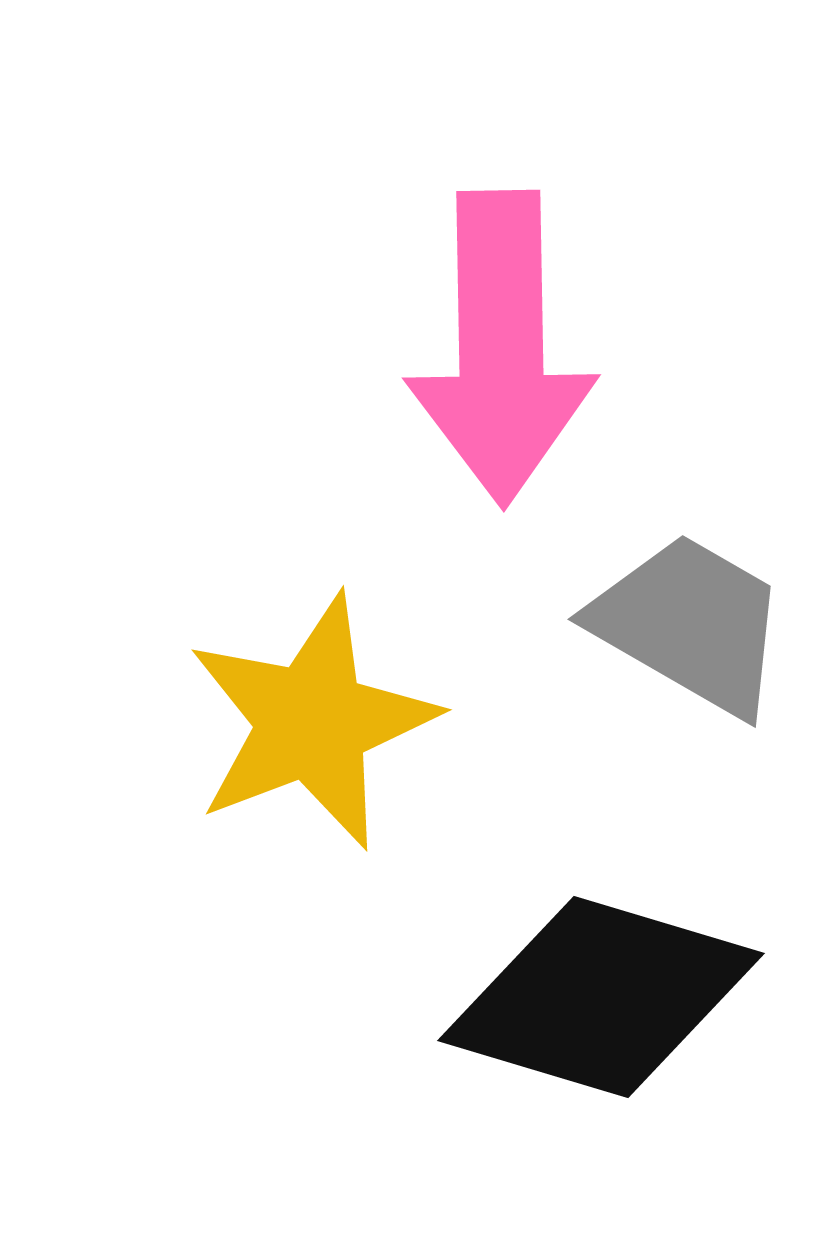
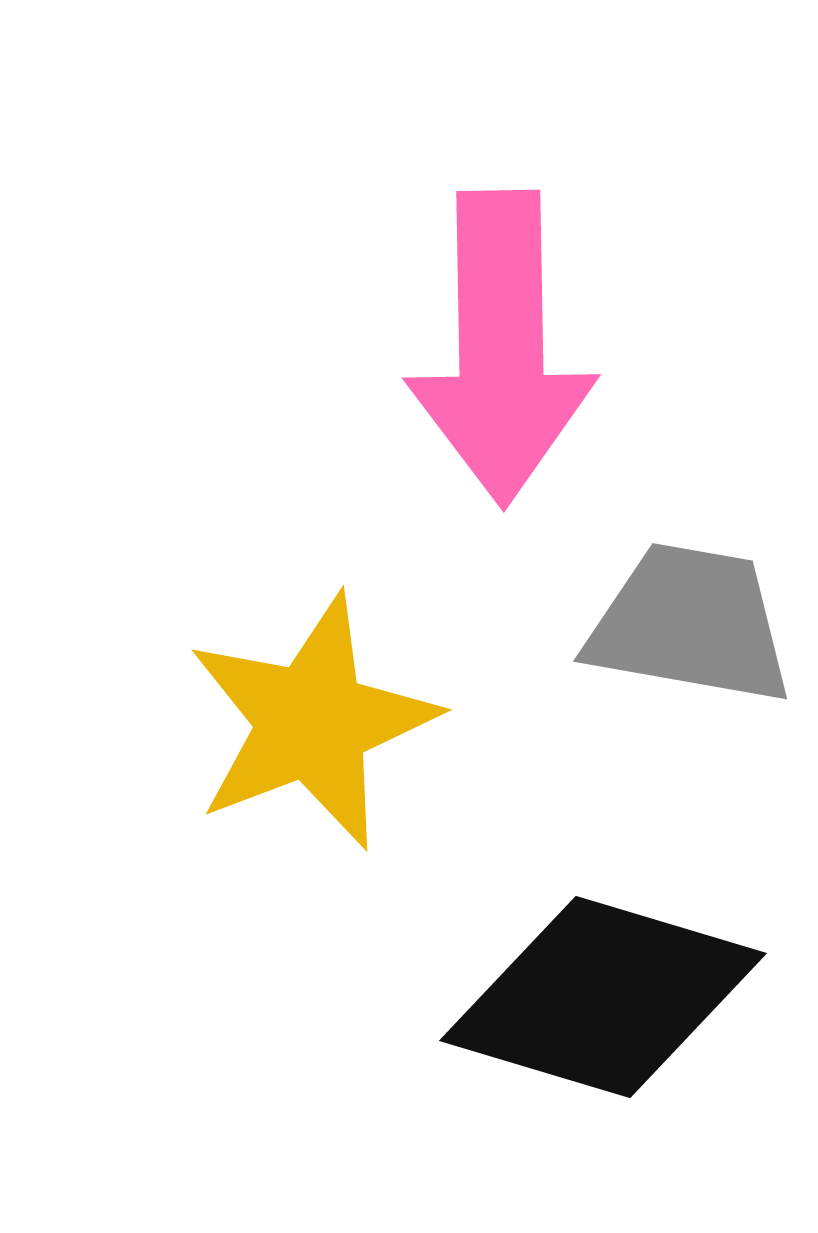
gray trapezoid: rotated 20 degrees counterclockwise
black diamond: moved 2 px right
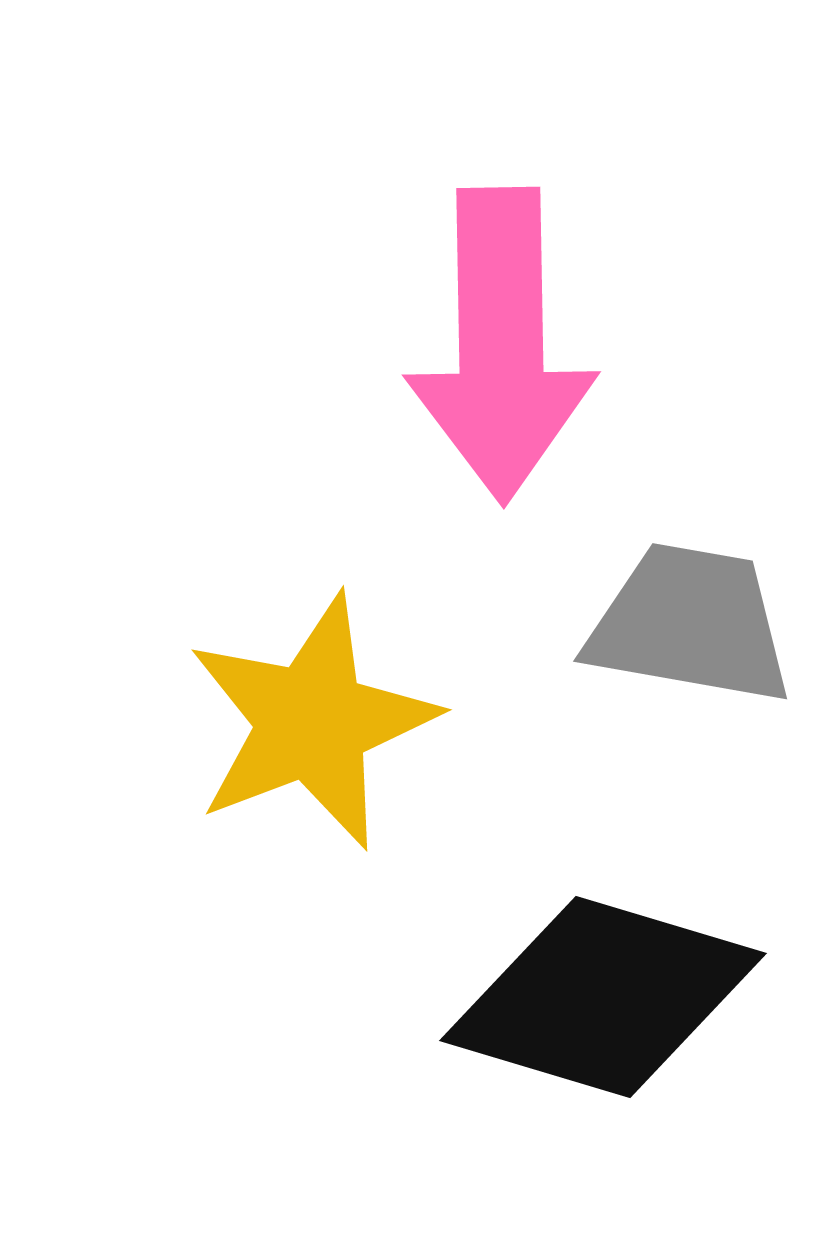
pink arrow: moved 3 px up
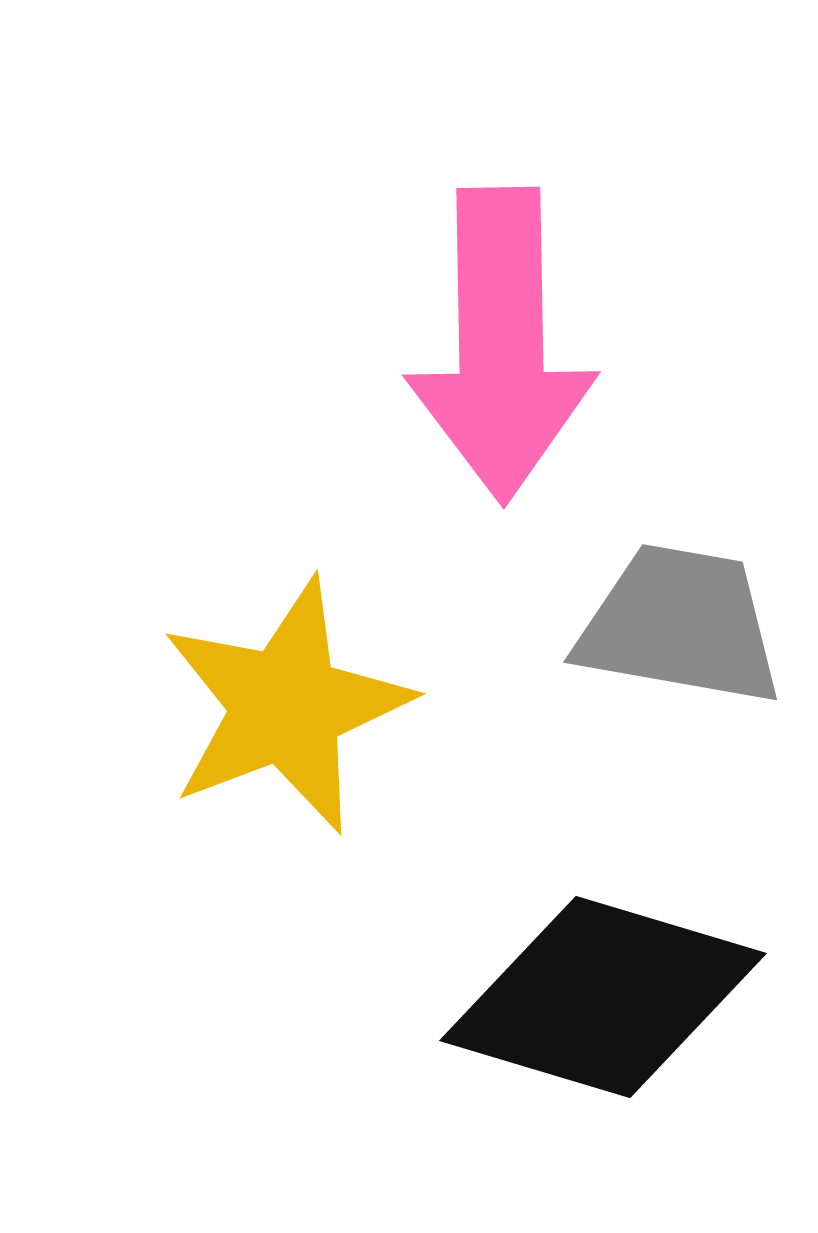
gray trapezoid: moved 10 px left, 1 px down
yellow star: moved 26 px left, 16 px up
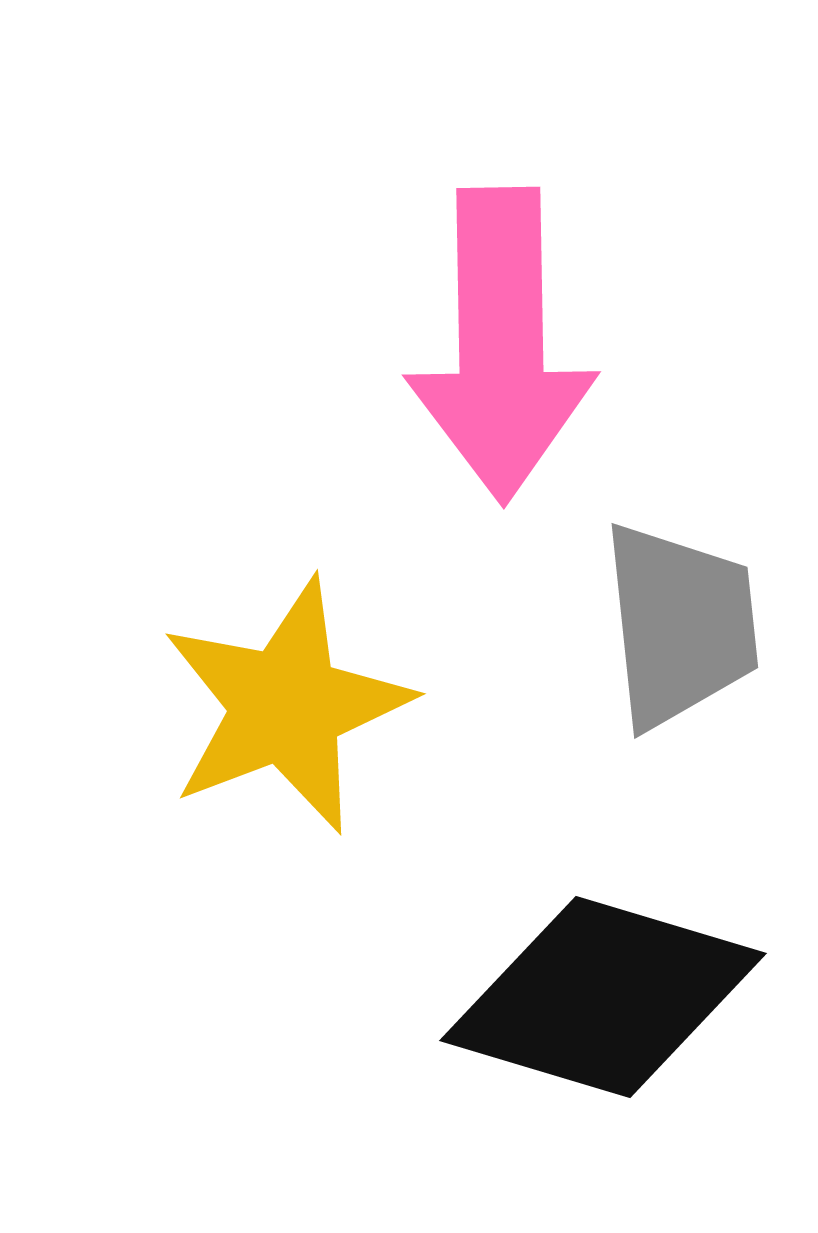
gray trapezoid: rotated 74 degrees clockwise
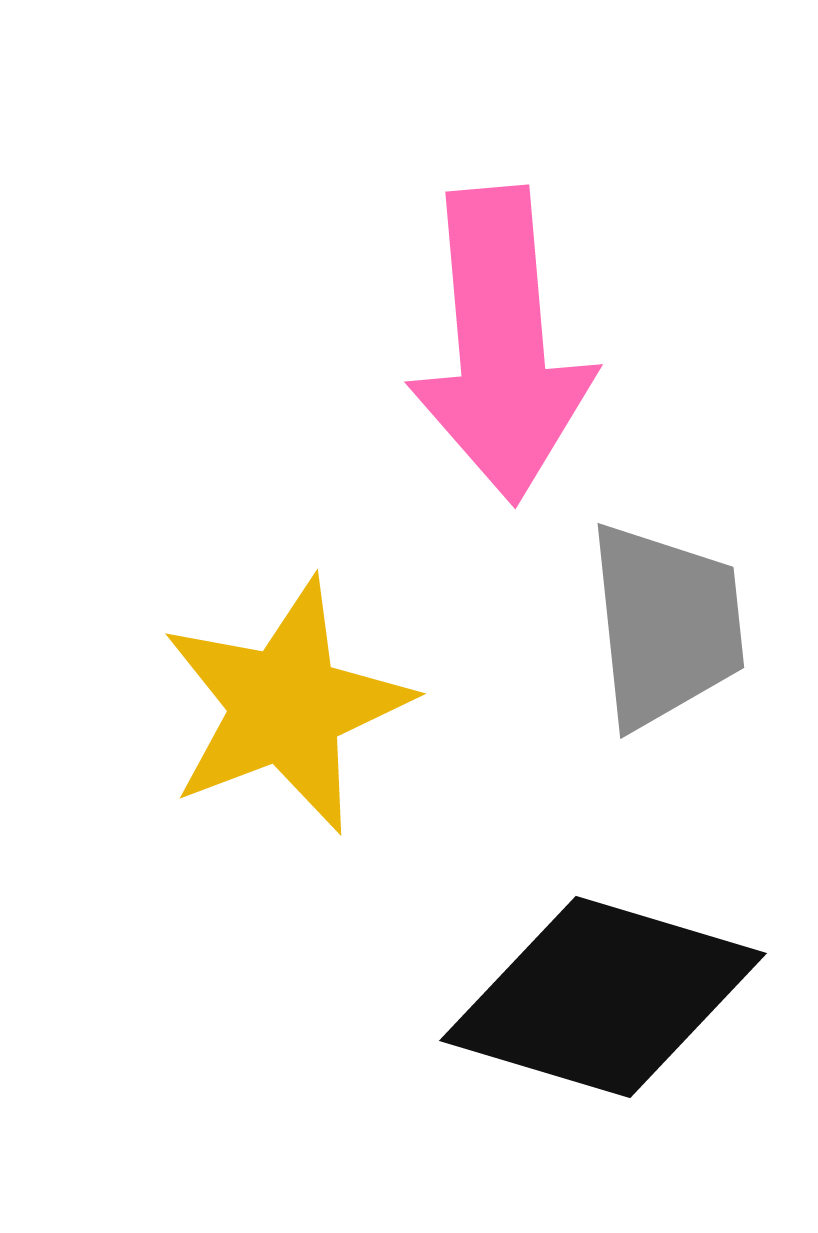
pink arrow: rotated 4 degrees counterclockwise
gray trapezoid: moved 14 px left
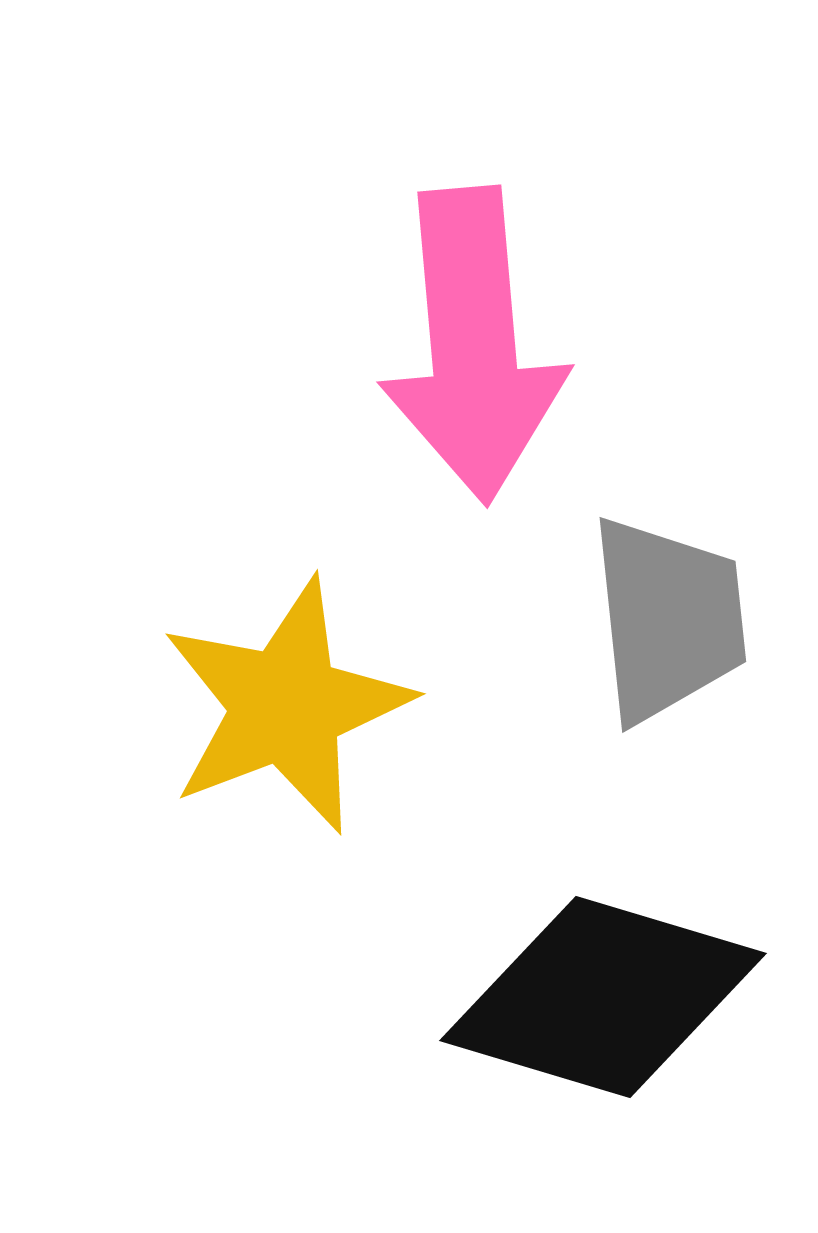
pink arrow: moved 28 px left
gray trapezoid: moved 2 px right, 6 px up
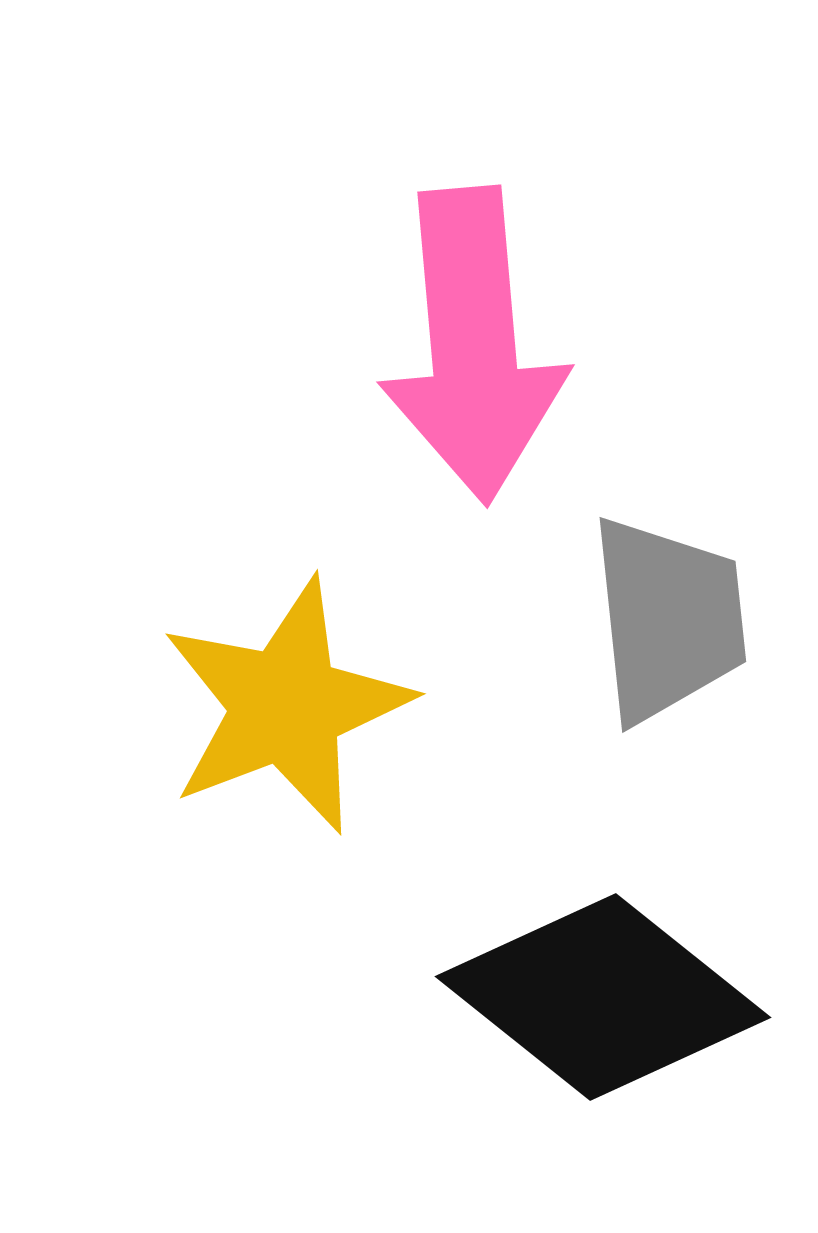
black diamond: rotated 22 degrees clockwise
